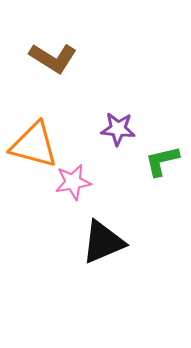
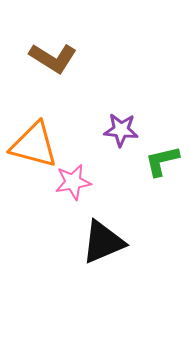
purple star: moved 3 px right, 1 px down
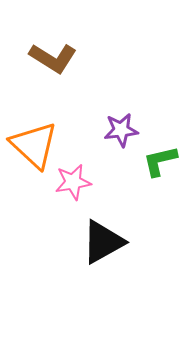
purple star: rotated 12 degrees counterclockwise
orange triangle: rotated 28 degrees clockwise
green L-shape: moved 2 px left
black triangle: rotated 6 degrees counterclockwise
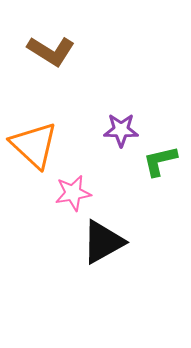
brown L-shape: moved 2 px left, 7 px up
purple star: rotated 8 degrees clockwise
pink star: moved 11 px down
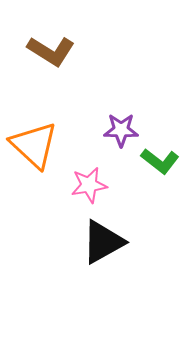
green L-shape: rotated 129 degrees counterclockwise
pink star: moved 16 px right, 8 px up
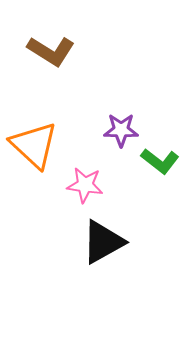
pink star: moved 4 px left; rotated 18 degrees clockwise
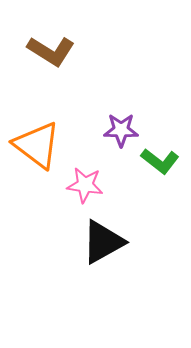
orange triangle: moved 3 px right; rotated 6 degrees counterclockwise
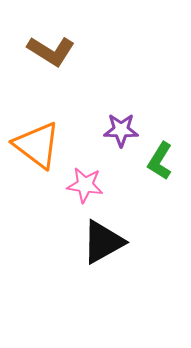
green L-shape: rotated 84 degrees clockwise
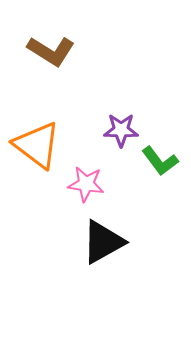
green L-shape: rotated 69 degrees counterclockwise
pink star: moved 1 px right, 1 px up
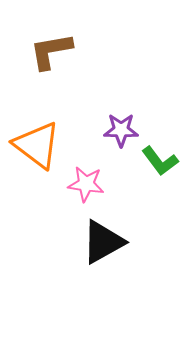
brown L-shape: rotated 138 degrees clockwise
